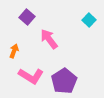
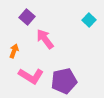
pink arrow: moved 4 px left
purple pentagon: rotated 20 degrees clockwise
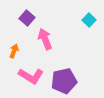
purple square: moved 1 px down
pink arrow: rotated 15 degrees clockwise
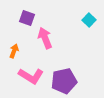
purple square: rotated 21 degrees counterclockwise
pink arrow: moved 1 px up
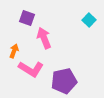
pink arrow: moved 1 px left
pink L-shape: moved 7 px up
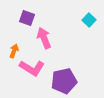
pink L-shape: moved 1 px right, 1 px up
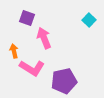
orange arrow: rotated 32 degrees counterclockwise
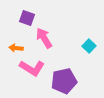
cyan square: moved 26 px down
pink arrow: rotated 10 degrees counterclockwise
orange arrow: moved 2 px right, 3 px up; rotated 72 degrees counterclockwise
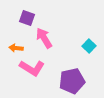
purple pentagon: moved 8 px right
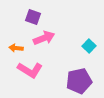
purple square: moved 6 px right, 1 px up
pink arrow: rotated 100 degrees clockwise
pink L-shape: moved 2 px left, 2 px down
purple pentagon: moved 7 px right
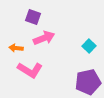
purple pentagon: moved 9 px right, 1 px down
